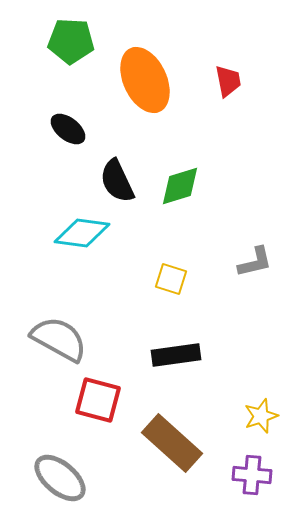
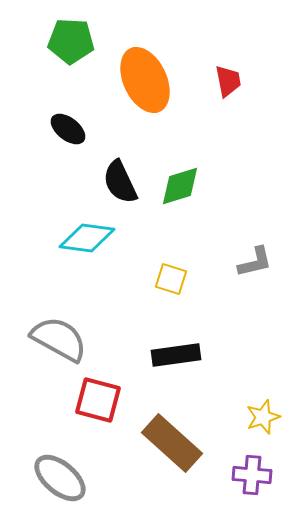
black semicircle: moved 3 px right, 1 px down
cyan diamond: moved 5 px right, 5 px down
yellow star: moved 2 px right, 1 px down
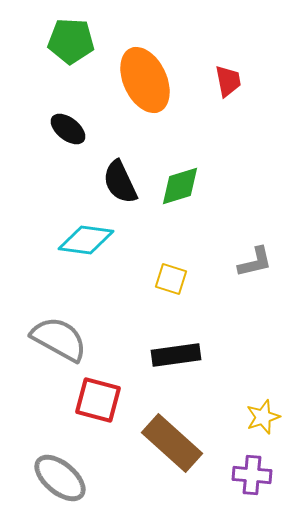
cyan diamond: moved 1 px left, 2 px down
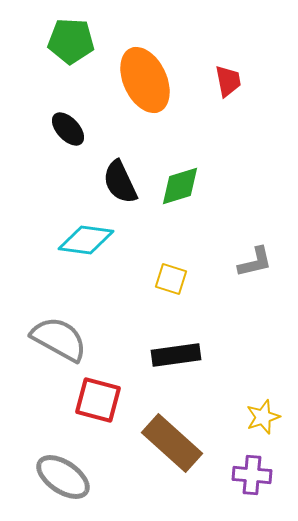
black ellipse: rotated 9 degrees clockwise
gray ellipse: moved 3 px right, 1 px up; rotated 6 degrees counterclockwise
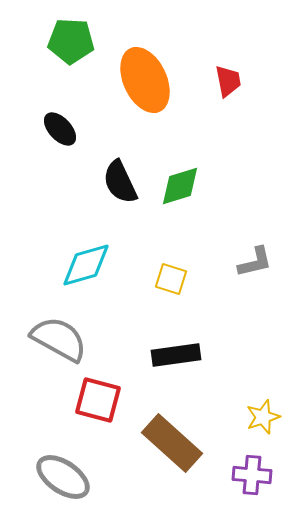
black ellipse: moved 8 px left
cyan diamond: moved 25 px down; rotated 24 degrees counterclockwise
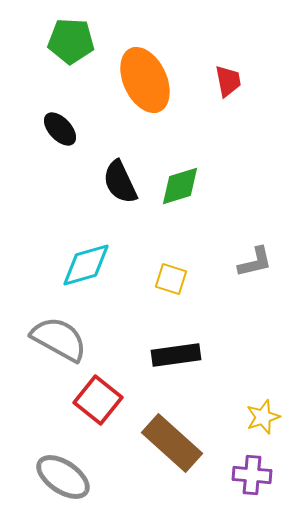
red square: rotated 24 degrees clockwise
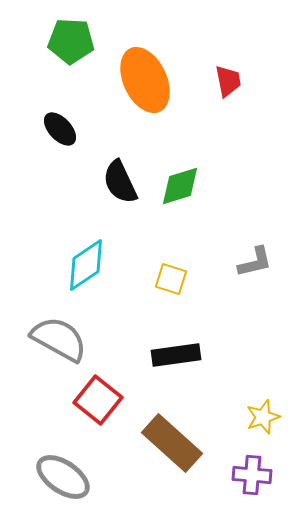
cyan diamond: rotated 18 degrees counterclockwise
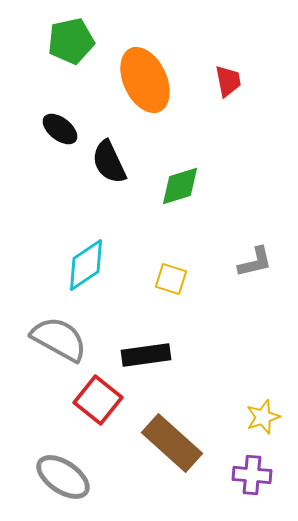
green pentagon: rotated 15 degrees counterclockwise
black ellipse: rotated 9 degrees counterclockwise
black semicircle: moved 11 px left, 20 px up
black rectangle: moved 30 px left
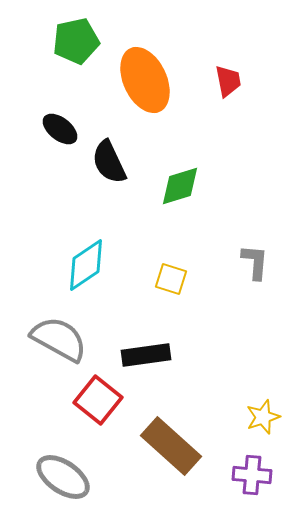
green pentagon: moved 5 px right
gray L-shape: rotated 72 degrees counterclockwise
brown rectangle: moved 1 px left, 3 px down
